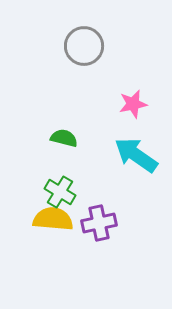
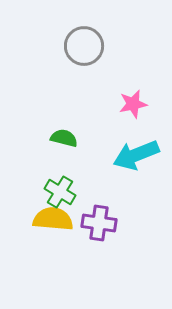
cyan arrow: rotated 57 degrees counterclockwise
purple cross: rotated 20 degrees clockwise
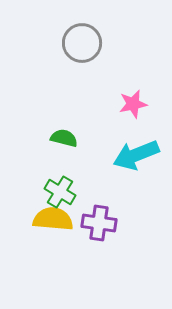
gray circle: moved 2 px left, 3 px up
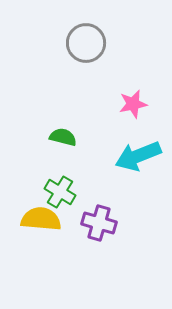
gray circle: moved 4 px right
green semicircle: moved 1 px left, 1 px up
cyan arrow: moved 2 px right, 1 px down
yellow semicircle: moved 12 px left
purple cross: rotated 8 degrees clockwise
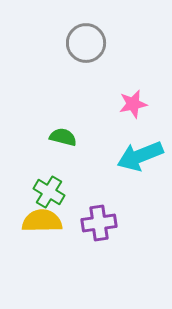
cyan arrow: moved 2 px right
green cross: moved 11 px left
yellow semicircle: moved 1 px right, 2 px down; rotated 6 degrees counterclockwise
purple cross: rotated 24 degrees counterclockwise
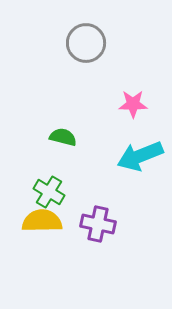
pink star: rotated 12 degrees clockwise
purple cross: moved 1 px left, 1 px down; rotated 20 degrees clockwise
